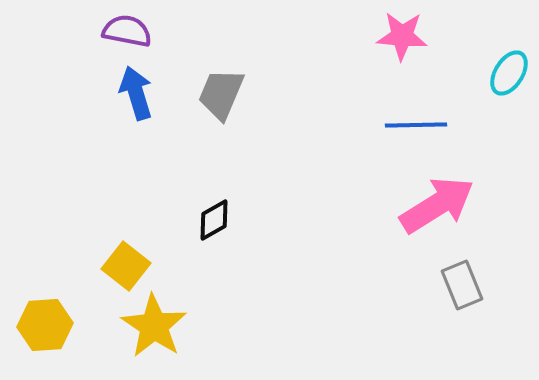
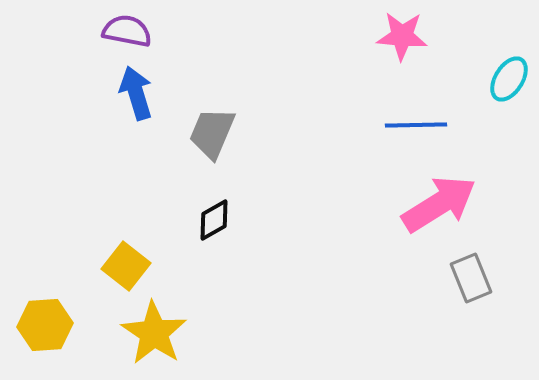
cyan ellipse: moved 6 px down
gray trapezoid: moved 9 px left, 39 px down
pink arrow: moved 2 px right, 1 px up
gray rectangle: moved 9 px right, 7 px up
yellow star: moved 7 px down
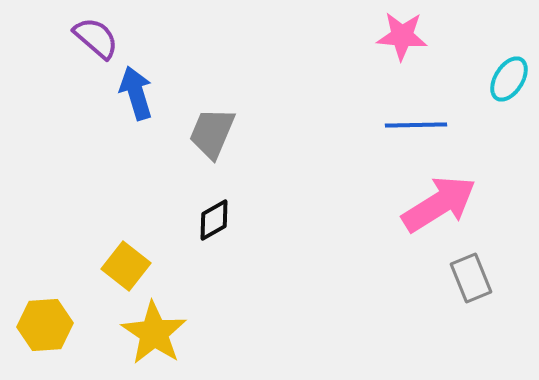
purple semicircle: moved 31 px left, 7 px down; rotated 30 degrees clockwise
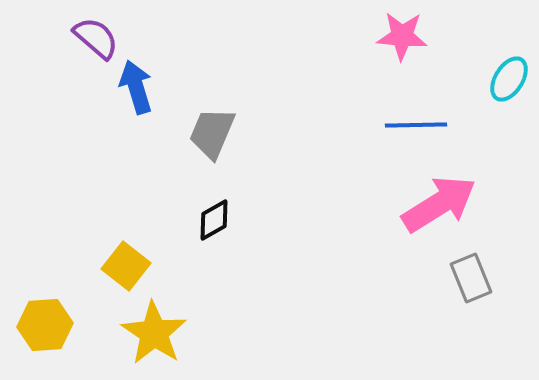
blue arrow: moved 6 px up
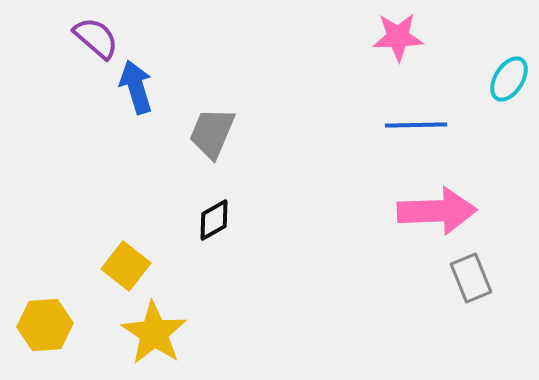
pink star: moved 4 px left, 1 px down; rotated 6 degrees counterclockwise
pink arrow: moved 2 px left, 7 px down; rotated 30 degrees clockwise
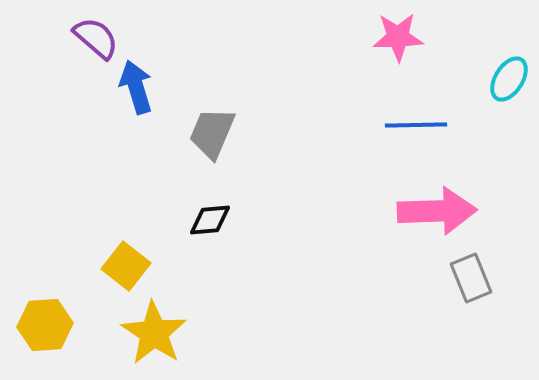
black diamond: moved 4 px left; rotated 24 degrees clockwise
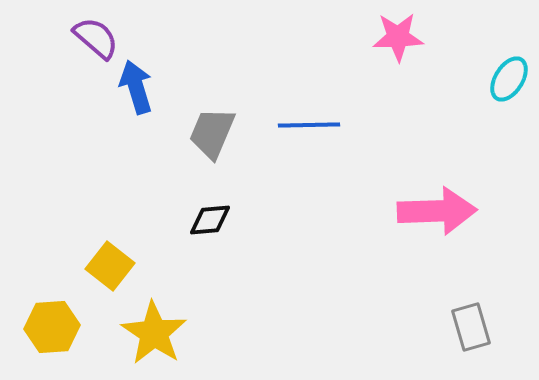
blue line: moved 107 px left
yellow square: moved 16 px left
gray rectangle: moved 49 px down; rotated 6 degrees clockwise
yellow hexagon: moved 7 px right, 2 px down
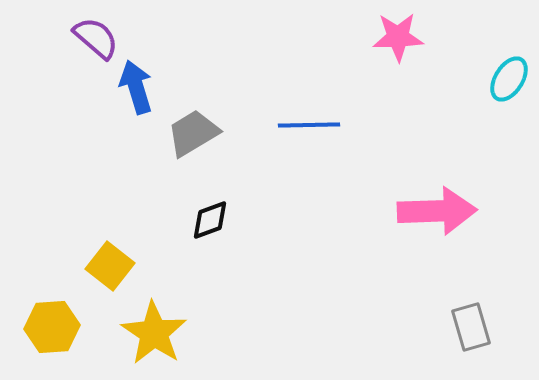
gray trapezoid: moved 19 px left; rotated 36 degrees clockwise
black diamond: rotated 15 degrees counterclockwise
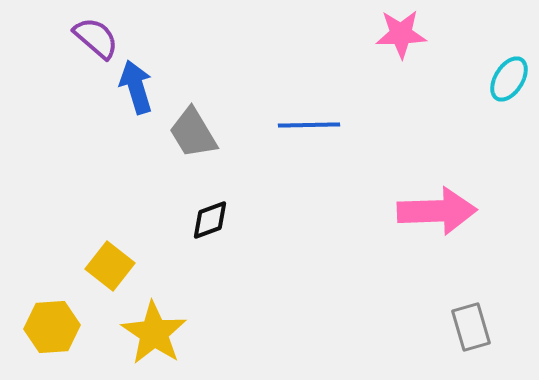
pink star: moved 3 px right, 3 px up
gray trapezoid: rotated 90 degrees counterclockwise
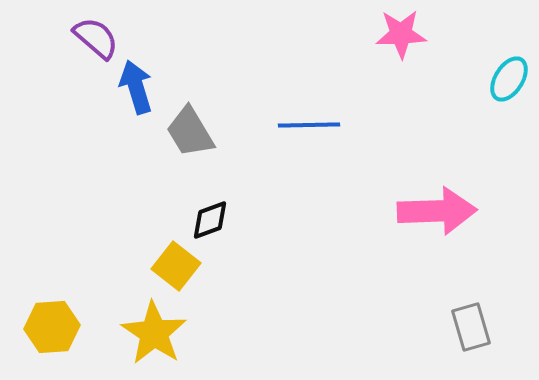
gray trapezoid: moved 3 px left, 1 px up
yellow square: moved 66 px right
